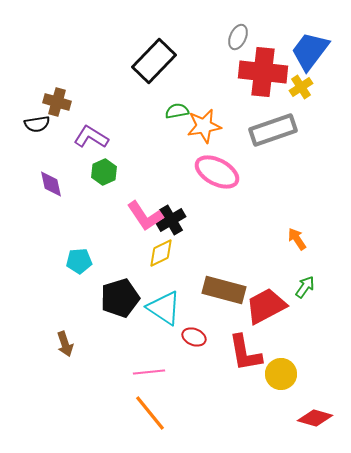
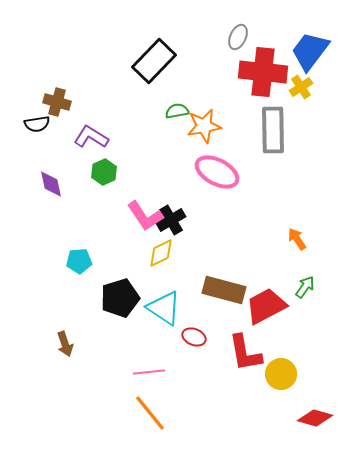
gray rectangle: rotated 72 degrees counterclockwise
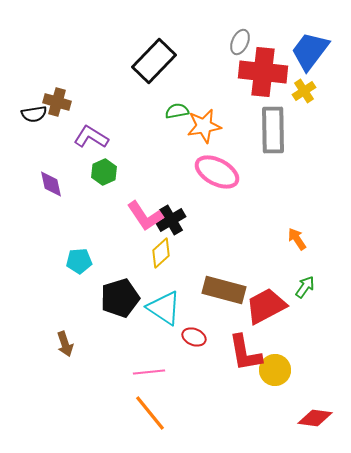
gray ellipse: moved 2 px right, 5 px down
yellow cross: moved 3 px right, 4 px down
black semicircle: moved 3 px left, 10 px up
yellow diamond: rotated 16 degrees counterclockwise
yellow circle: moved 6 px left, 4 px up
red diamond: rotated 8 degrees counterclockwise
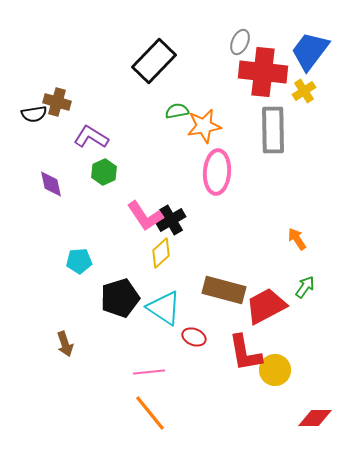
pink ellipse: rotated 66 degrees clockwise
red diamond: rotated 8 degrees counterclockwise
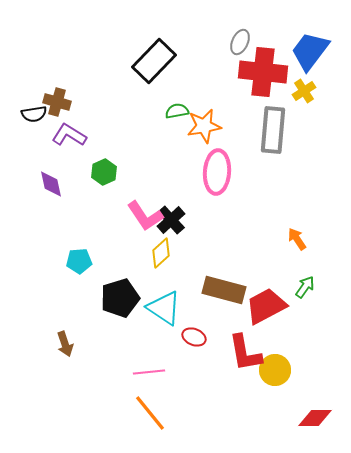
gray rectangle: rotated 6 degrees clockwise
purple L-shape: moved 22 px left, 2 px up
black cross: rotated 12 degrees counterclockwise
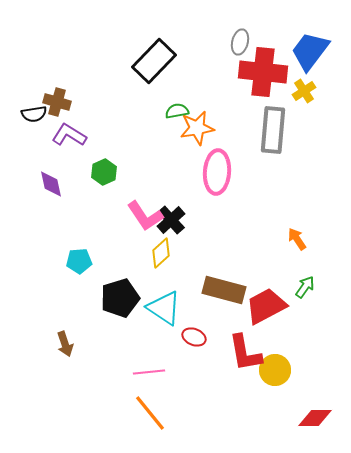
gray ellipse: rotated 10 degrees counterclockwise
orange star: moved 7 px left, 2 px down
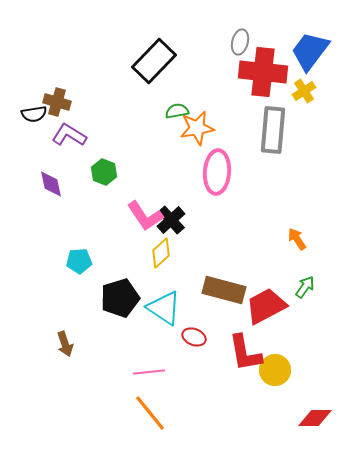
green hexagon: rotated 15 degrees counterclockwise
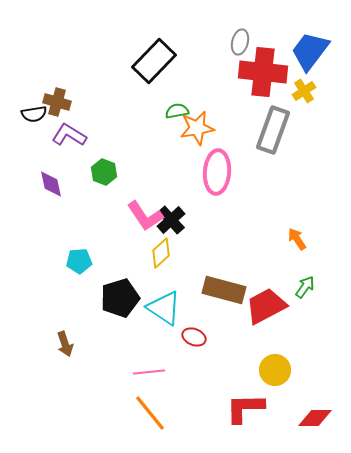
gray rectangle: rotated 15 degrees clockwise
red L-shape: moved 55 px down; rotated 99 degrees clockwise
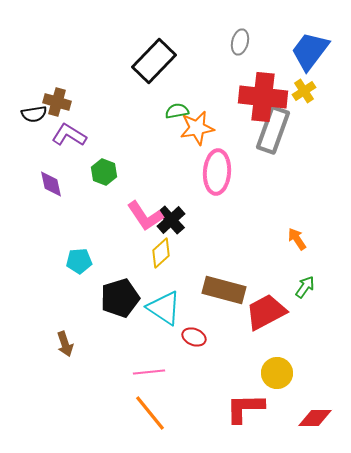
red cross: moved 25 px down
red trapezoid: moved 6 px down
yellow circle: moved 2 px right, 3 px down
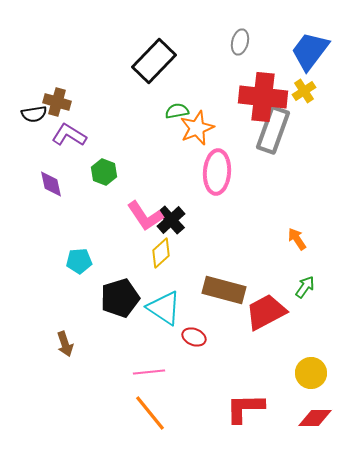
orange star: rotated 12 degrees counterclockwise
yellow circle: moved 34 px right
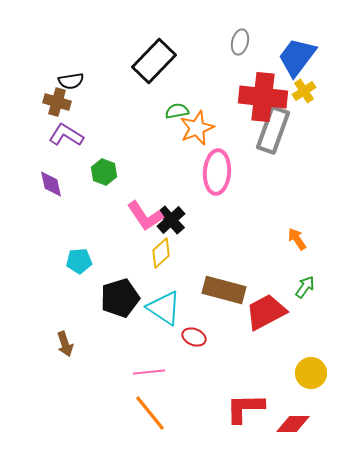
blue trapezoid: moved 13 px left, 6 px down
black semicircle: moved 37 px right, 33 px up
purple L-shape: moved 3 px left
red diamond: moved 22 px left, 6 px down
